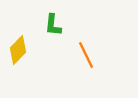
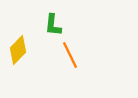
orange line: moved 16 px left
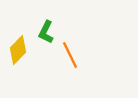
green L-shape: moved 7 px left, 7 px down; rotated 20 degrees clockwise
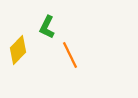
green L-shape: moved 1 px right, 5 px up
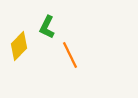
yellow diamond: moved 1 px right, 4 px up
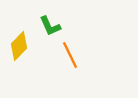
green L-shape: moved 3 px right, 1 px up; rotated 50 degrees counterclockwise
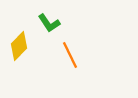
green L-shape: moved 1 px left, 3 px up; rotated 10 degrees counterclockwise
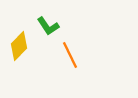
green L-shape: moved 1 px left, 3 px down
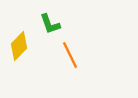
green L-shape: moved 2 px right, 2 px up; rotated 15 degrees clockwise
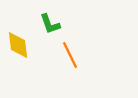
yellow diamond: moved 1 px left, 1 px up; rotated 52 degrees counterclockwise
